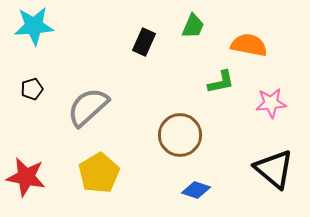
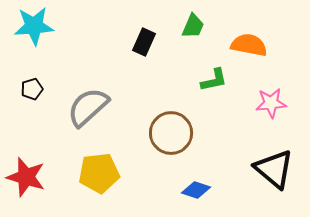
green L-shape: moved 7 px left, 2 px up
brown circle: moved 9 px left, 2 px up
yellow pentagon: rotated 24 degrees clockwise
red star: rotated 6 degrees clockwise
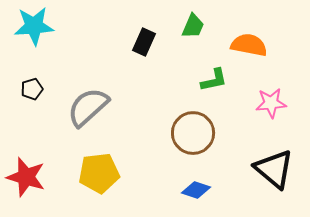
brown circle: moved 22 px right
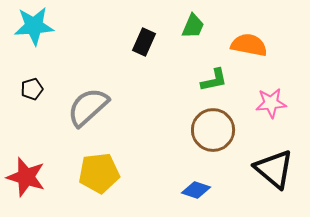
brown circle: moved 20 px right, 3 px up
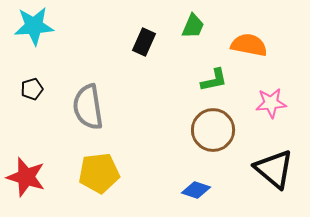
gray semicircle: rotated 57 degrees counterclockwise
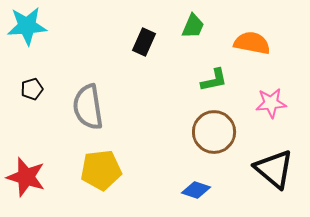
cyan star: moved 7 px left
orange semicircle: moved 3 px right, 2 px up
brown circle: moved 1 px right, 2 px down
yellow pentagon: moved 2 px right, 3 px up
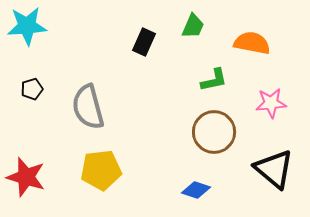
gray semicircle: rotated 6 degrees counterclockwise
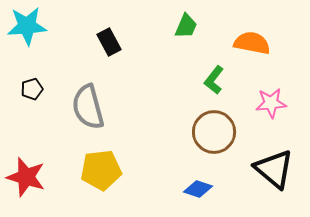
green trapezoid: moved 7 px left
black rectangle: moved 35 px left; rotated 52 degrees counterclockwise
green L-shape: rotated 140 degrees clockwise
blue diamond: moved 2 px right, 1 px up
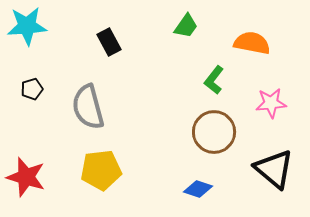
green trapezoid: rotated 12 degrees clockwise
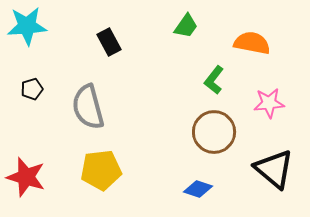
pink star: moved 2 px left
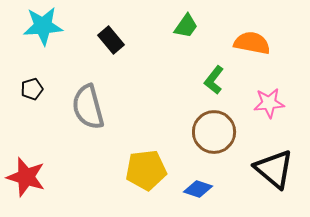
cyan star: moved 16 px right
black rectangle: moved 2 px right, 2 px up; rotated 12 degrees counterclockwise
yellow pentagon: moved 45 px right
